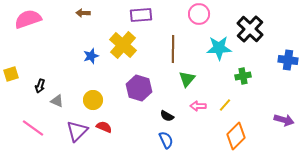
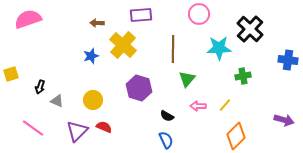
brown arrow: moved 14 px right, 10 px down
black arrow: moved 1 px down
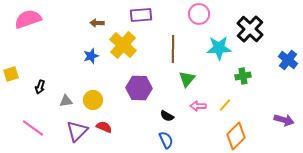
blue cross: rotated 30 degrees clockwise
purple hexagon: rotated 15 degrees counterclockwise
gray triangle: moved 9 px right; rotated 32 degrees counterclockwise
